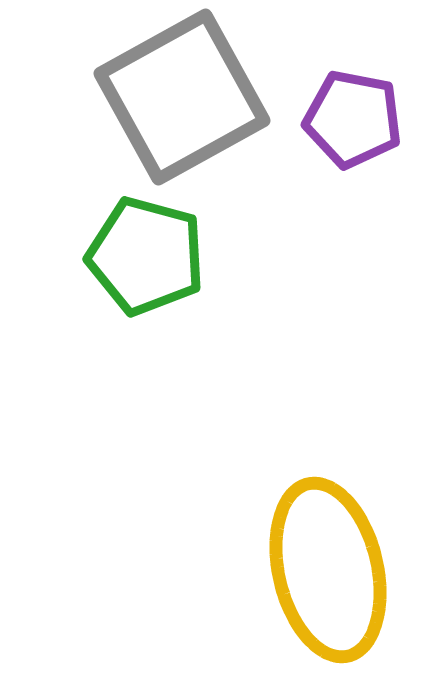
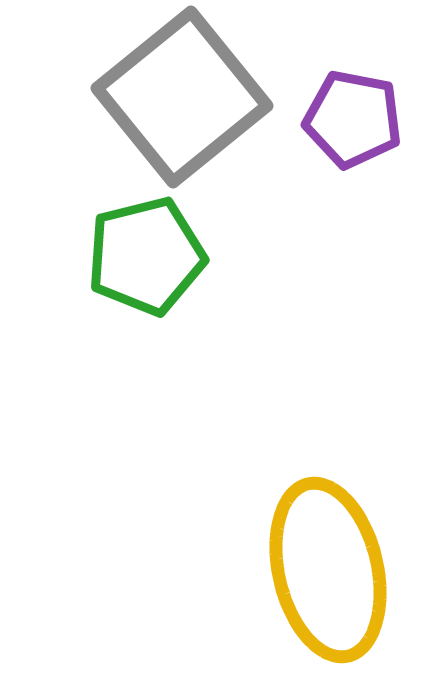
gray square: rotated 10 degrees counterclockwise
green pentagon: rotated 29 degrees counterclockwise
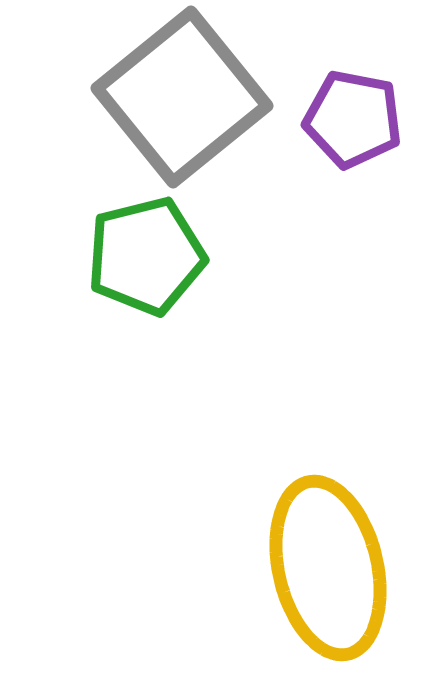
yellow ellipse: moved 2 px up
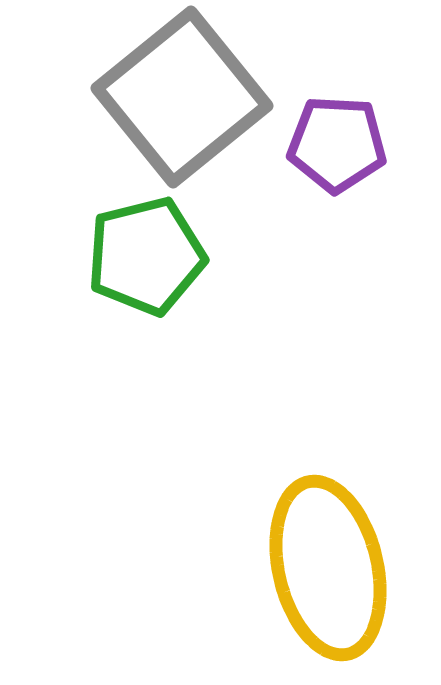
purple pentagon: moved 16 px left, 25 px down; rotated 8 degrees counterclockwise
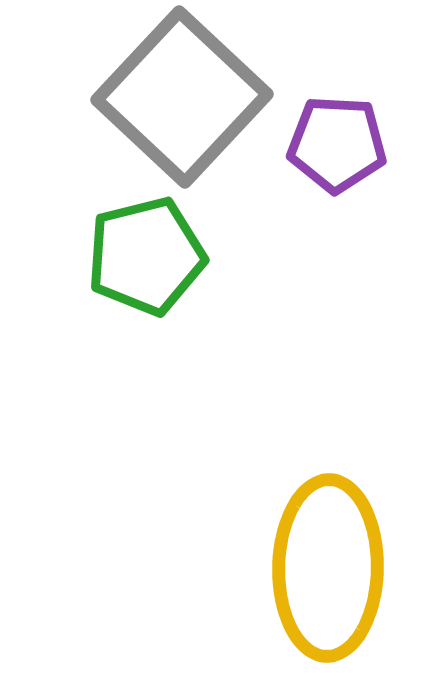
gray square: rotated 8 degrees counterclockwise
yellow ellipse: rotated 14 degrees clockwise
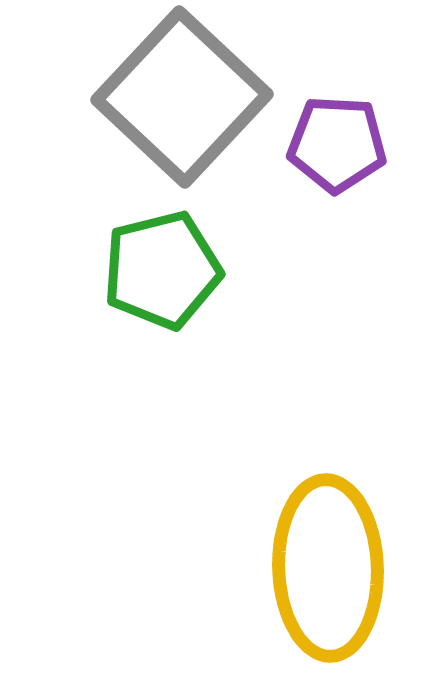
green pentagon: moved 16 px right, 14 px down
yellow ellipse: rotated 3 degrees counterclockwise
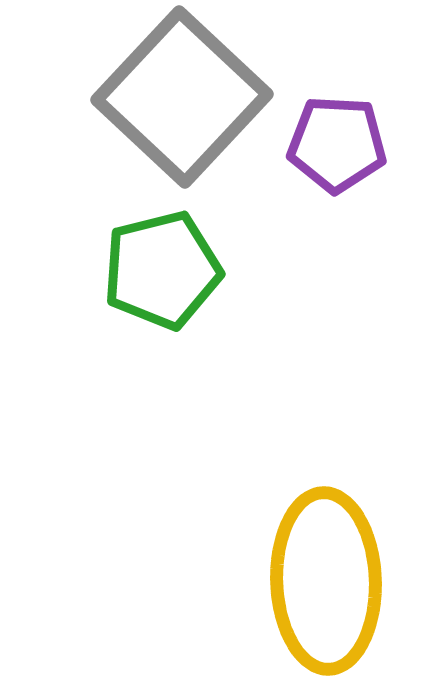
yellow ellipse: moved 2 px left, 13 px down
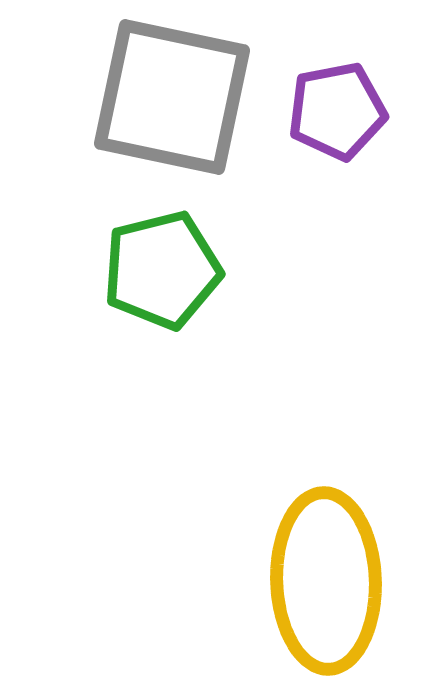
gray square: moved 10 px left; rotated 31 degrees counterclockwise
purple pentagon: moved 33 px up; rotated 14 degrees counterclockwise
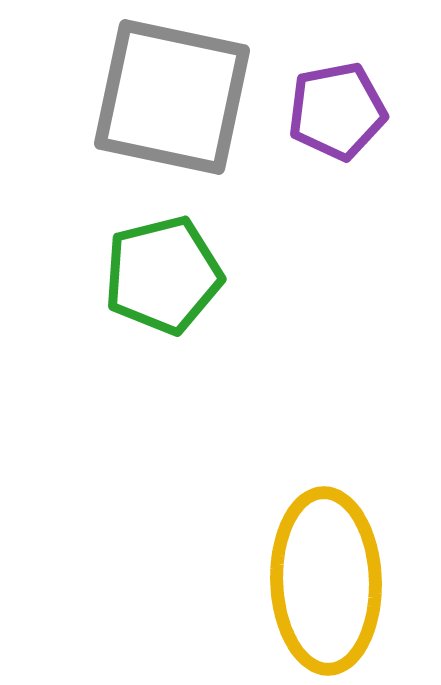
green pentagon: moved 1 px right, 5 px down
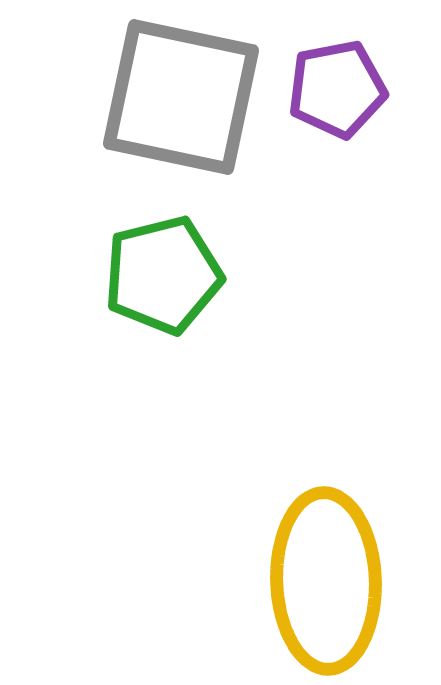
gray square: moved 9 px right
purple pentagon: moved 22 px up
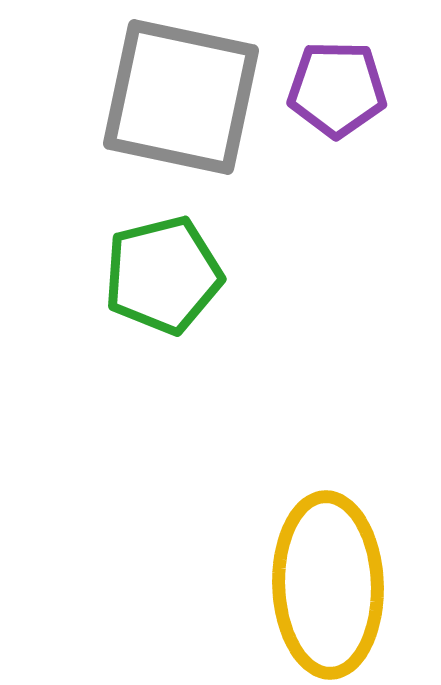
purple pentagon: rotated 12 degrees clockwise
yellow ellipse: moved 2 px right, 4 px down
